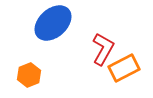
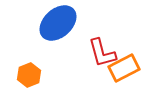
blue ellipse: moved 5 px right
red L-shape: moved 1 px left, 4 px down; rotated 136 degrees clockwise
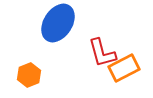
blue ellipse: rotated 15 degrees counterclockwise
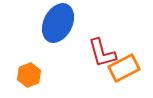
blue ellipse: rotated 6 degrees counterclockwise
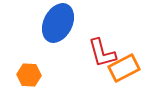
orange hexagon: rotated 25 degrees clockwise
